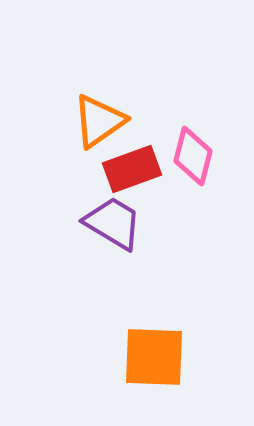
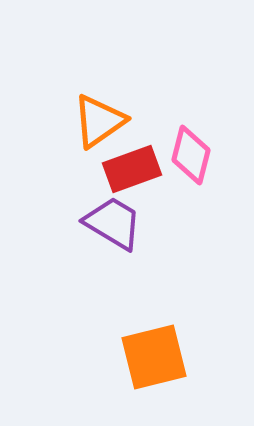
pink diamond: moved 2 px left, 1 px up
orange square: rotated 16 degrees counterclockwise
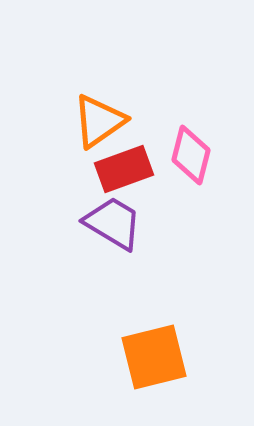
red rectangle: moved 8 px left
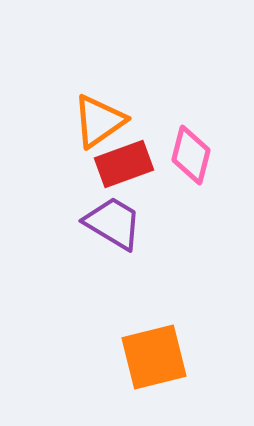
red rectangle: moved 5 px up
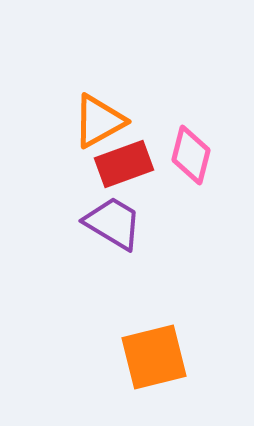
orange triangle: rotated 6 degrees clockwise
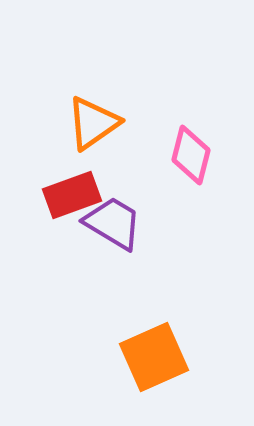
orange triangle: moved 6 px left, 2 px down; rotated 6 degrees counterclockwise
red rectangle: moved 52 px left, 31 px down
orange square: rotated 10 degrees counterclockwise
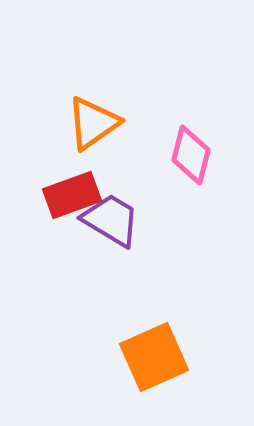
purple trapezoid: moved 2 px left, 3 px up
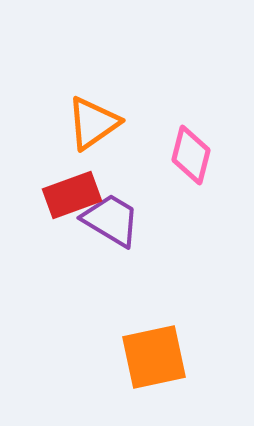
orange square: rotated 12 degrees clockwise
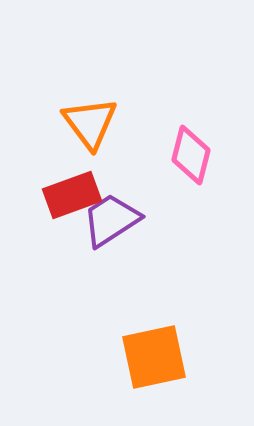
orange triangle: moved 3 px left; rotated 32 degrees counterclockwise
purple trapezoid: rotated 64 degrees counterclockwise
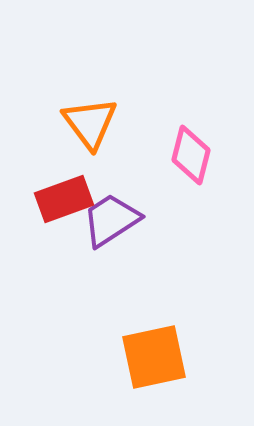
red rectangle: moved 8 px left, 4 px down
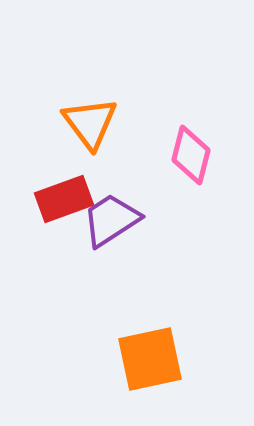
orange square: moved 4 px left, 2 px down
